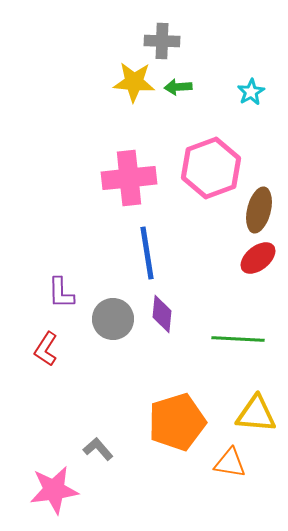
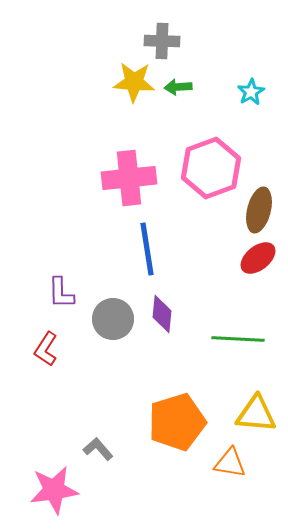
blue line: moved 4 px up
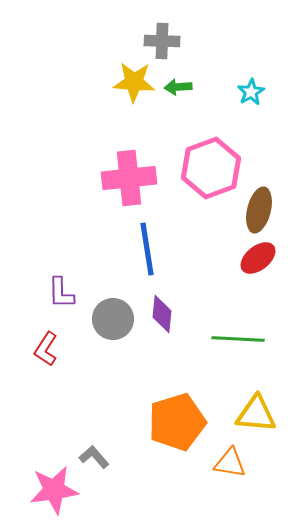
gray L-shape: moved 4 px left, 8 px down
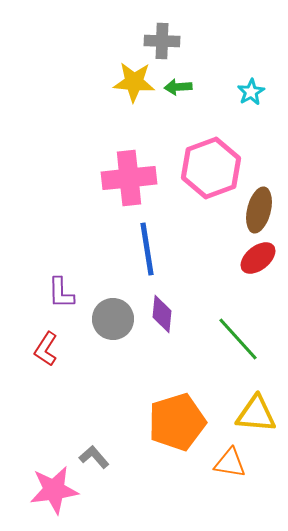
green line: rotated 45 degrees clockwise
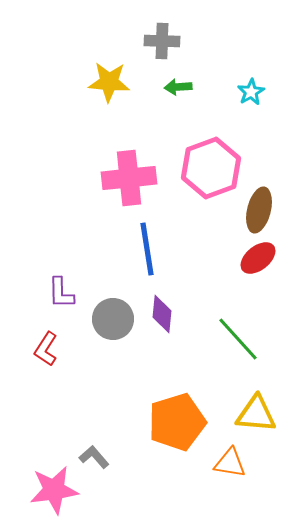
yellow star: moved 25 px left
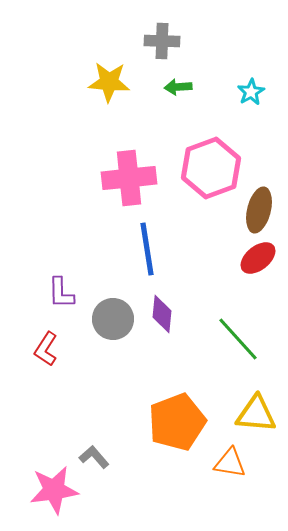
orange pentagon: rotated 4 degrees counterclockwise
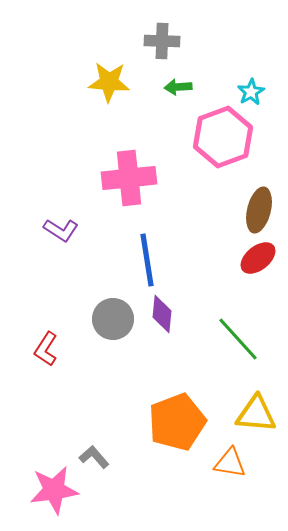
pink hexagon: moved 12 px right, 31 px up
blue line: moved 11 px down
purple L-shape: moved 63 px up; rotated 56 degrees counterclockwise
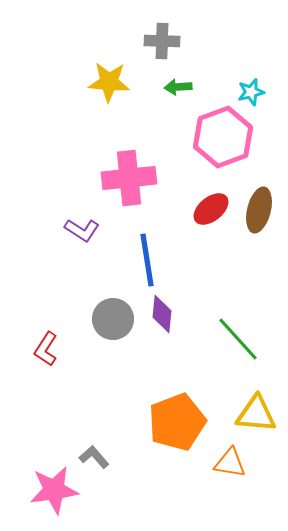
cyan star: rotated 16 degrees clockwise
purple L-shape: moved 21 px right
red ellipse: moved 47 px left, 49 px up
